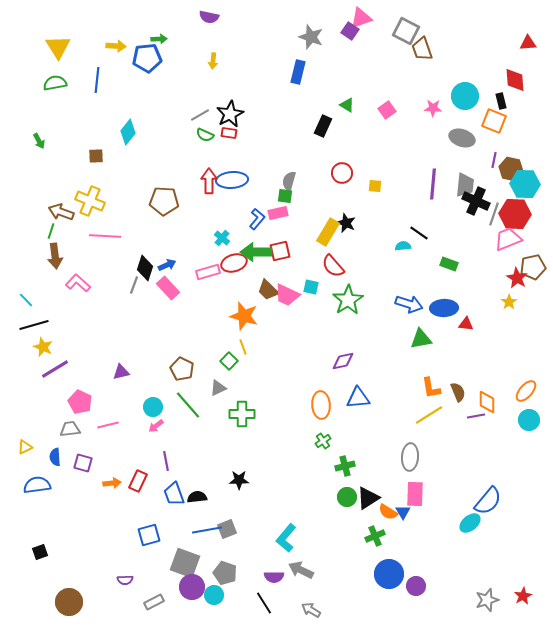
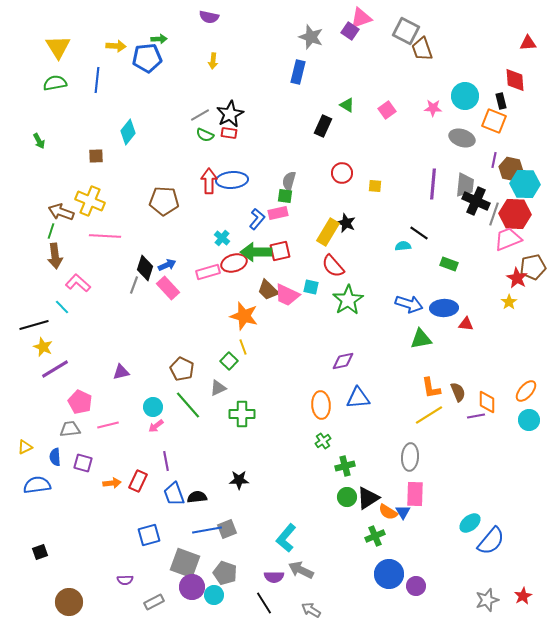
cyan line at (26, 300): moved 36 px right, 7 px down
blue semicircle at (488, 501): moved 3 px right, 40 px down
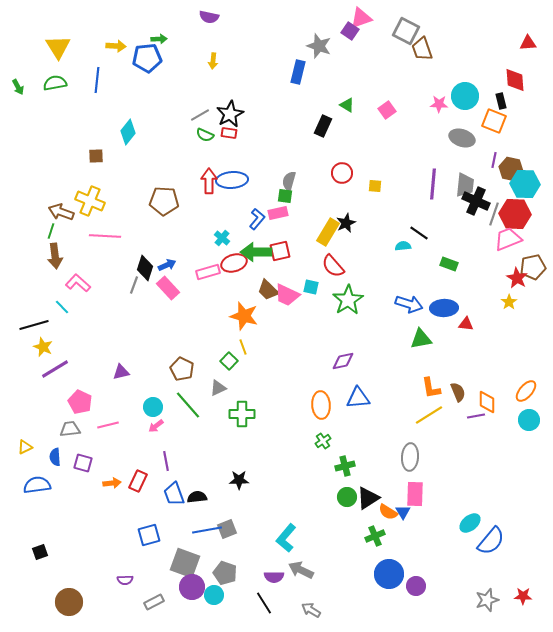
gray star at (311, 37): moved 8 px right, 9 px down
pink star at (433, 108): moved 6 px right, 4 px up
green arrow at (39, 141): moved 21 px left, 54 px up
black star at (346, 223): rotated 24 degrees clockwise
red star at (523, 596): rotated 30 degrees clockwise
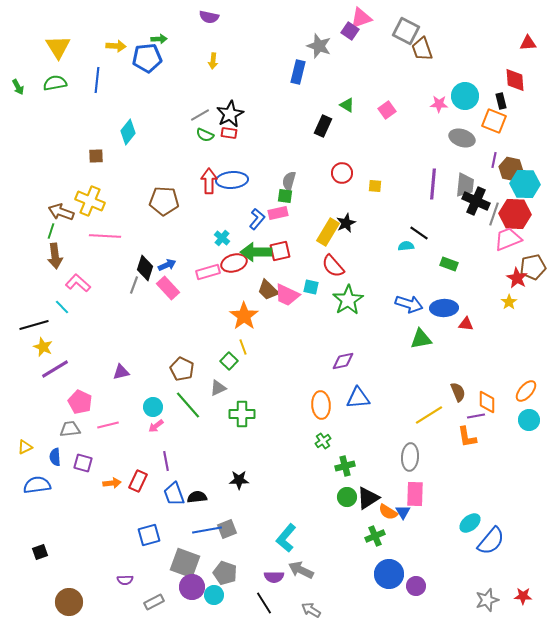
cyan semicircle at (403, 246): moved 3 px right
orange star at (244, 316): rotated 20 degrees clockwise
orange L-shape at (431, 388): moved 36 px right, 49 px down
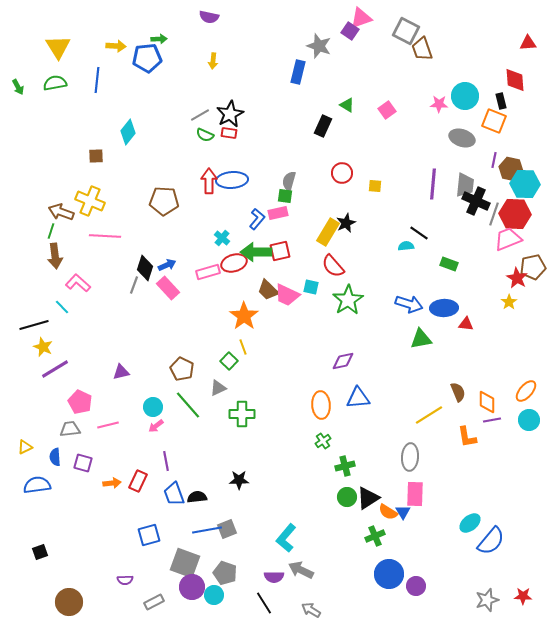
purple line at (476, 416): moved 16 px right, 4 px down
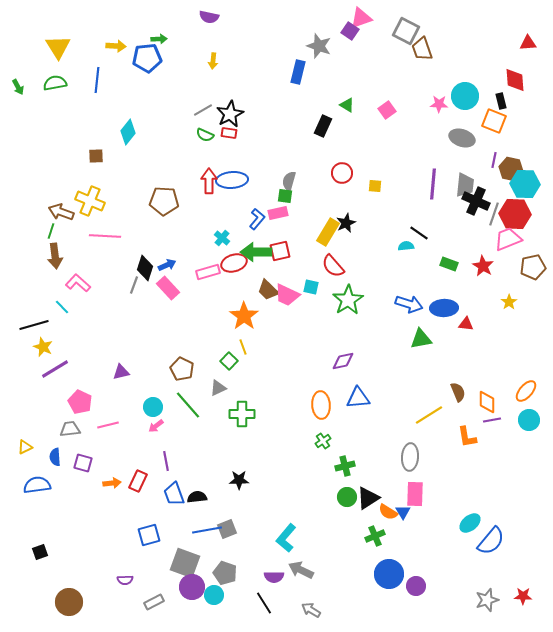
gray line at (200, 115): moved 3 px right, 5 px up
red star at (517, 278): moved 34 px left, 12 px up
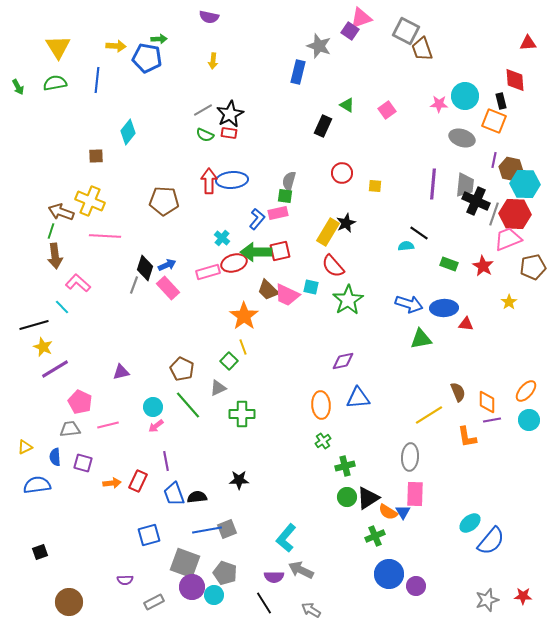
blue pentagon at (147, 58): rotated 16 degrees clockwise
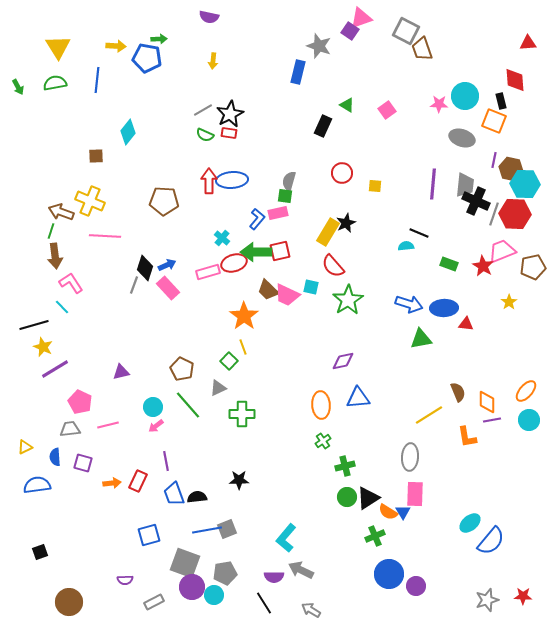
black line at (419, 233): rotated 12 degrees counterclockwise
pink trapezoid at (508, 239): moved 6 px left, 12 px down
pink L-shape at (78, 283): moved 7 px left; rotated 15 degrees clockwise
gray pentagon at (225, 573): rotated 30 degrees counterclockwise
